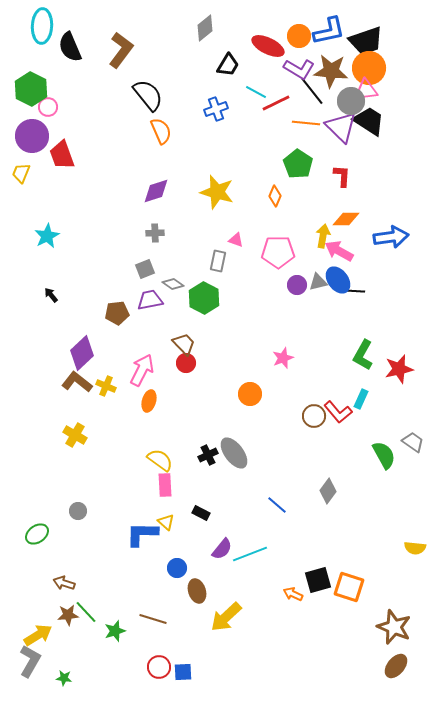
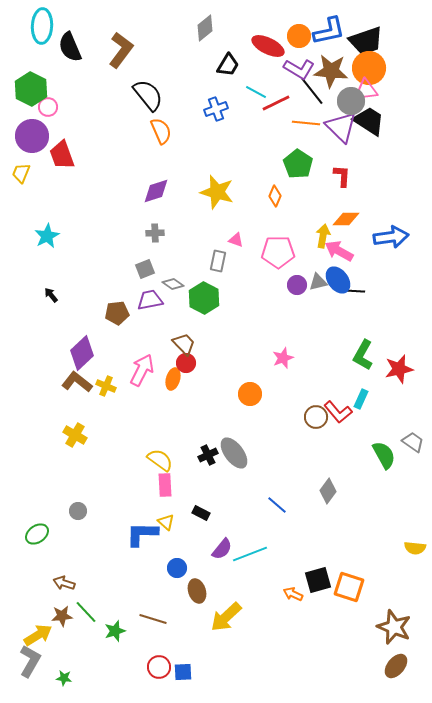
orange ellipse at (149, 401): moved 24 px right, 22 px up
brown circle at (314, 416): moved 2 px right, 1 px down
brown star at (68, 615): moved 6 px left, 1 px down
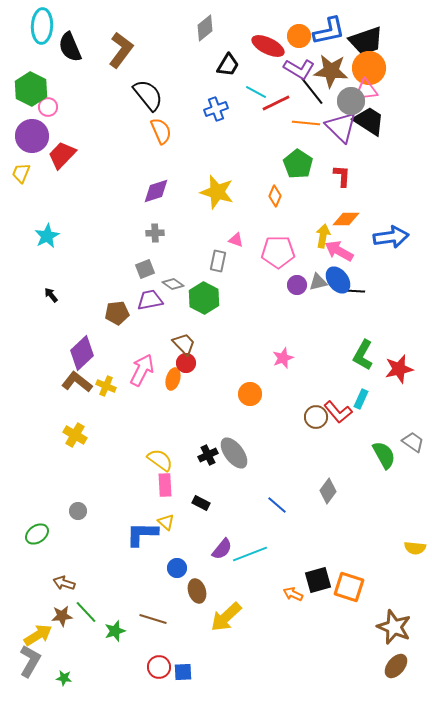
red trapezoid at (62, 155): rotated 64 degrees clockwise
black rectangle at (201, 513): moved 10 px up
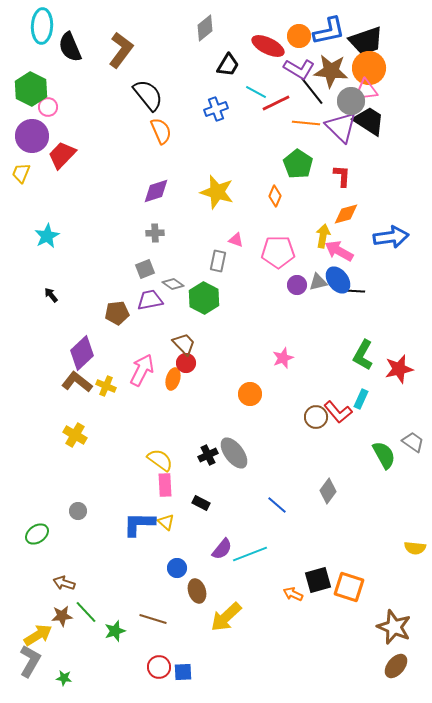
orange diamond at (346, 219): moved 5 px up; rotated 16 degrees counterclockwise
blue L-shape at (142, 534): moved 3 px left, 10 px up
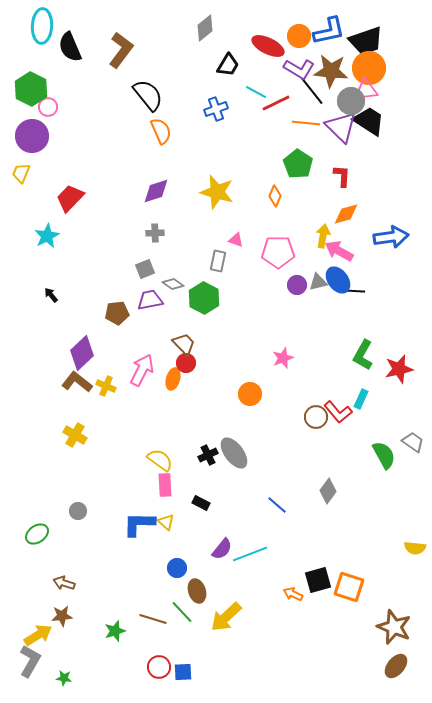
red trapezoid at (62, 155): moved 8 px right, 43 px down
green line at (86, 612): moved 96 px right
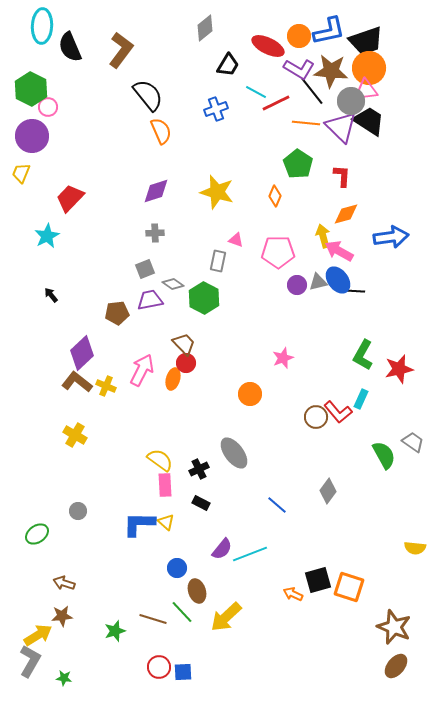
yellow arrow at (323, 236): rotated 25 degrees counterclockwise
black cross at (208, 455): moved 9 px left, 14 px down
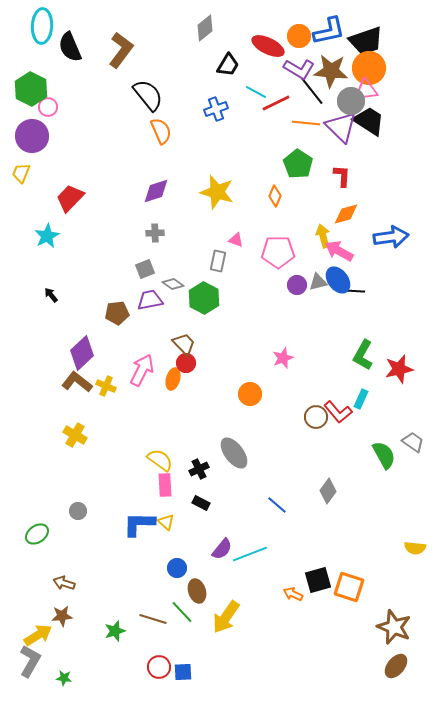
yellow arrow at (226, 617): rotated 12 degrees counterclockwise
